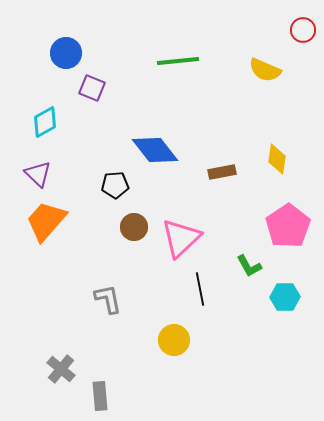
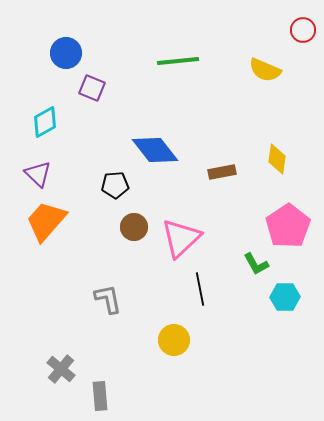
green L-shape: moved 7 px right, 2 px up
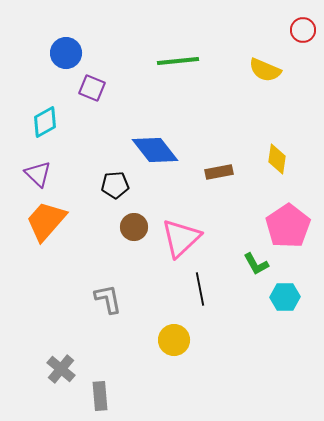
brown rectangle: moved 3 px left
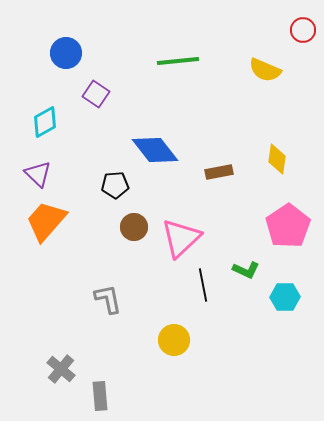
purple square: moved 4 px right, 6 px down; rotated 12 degrees clockwise
green L-shape: moved 10 px left, 6 px down; rotated 36 degrees counterclockwise
black line: moved 3 px right, 4 px up
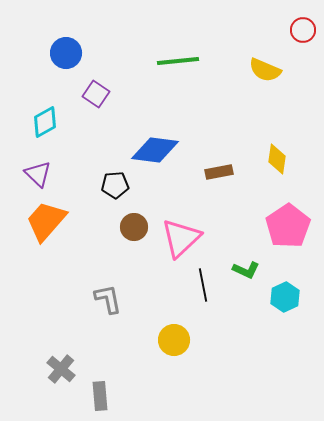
blue diamond: rotated 45 degrees counterclockwise
cyan hexagon: rotated 24 degrees counterclockwise
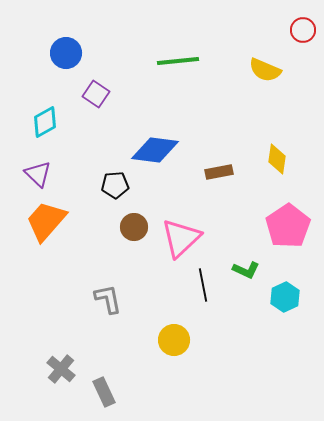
gray rectangle: moved 4 px right, 4 px up; rotated 20 degrees counterclockwise
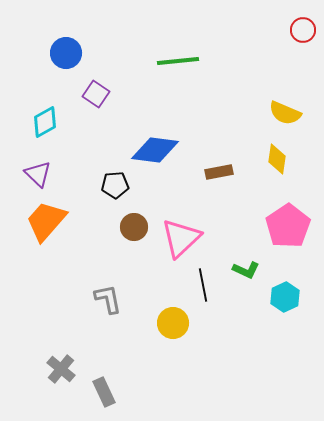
yellow semicircle: moved 20 px right, 43 px down
yellow circle: moved 1 px left, 17 px up
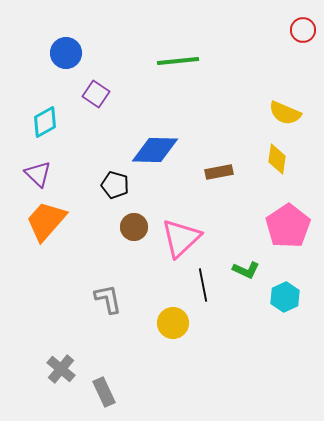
blue diamond: rotated 6 degrees counterclockwise
black pentagon: rotated 20 degrees clockwise
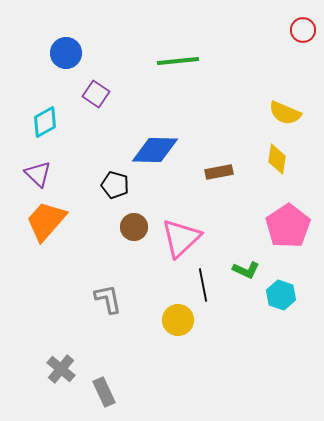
cyan hexagon: moved 4 px left, 2 px up; rotated 16 degrees counterclockwise
yellow circle: moved 5 px right, 3 px up
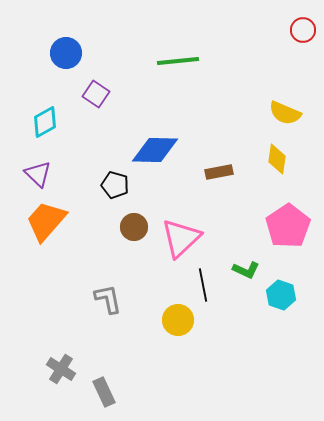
gray cross: rotated 8 degrees counterclockwise
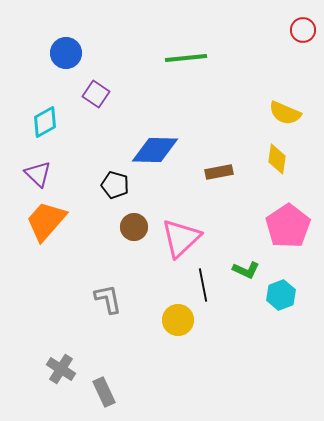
green line: moved 8 px right, 3 px up
cyan hexagon: rotated 20 degrees clockwise
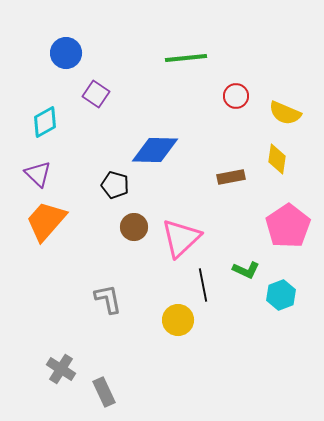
red circle: moved 67 px left, 66 px down
brown rectangle: moved 12 px right, 5 px down
